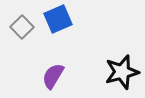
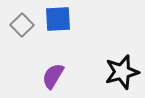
blue square: rotated 20 degrees clockwise
gray square: moved 2 px up
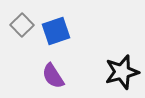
blue square: moved 2 px left, 12 px down; rotated 16 degrees counterclockwise
purple semicircle: rotated 64 degrees counterclockwise
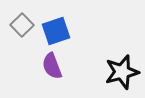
purple semicircle: moved 1 px left, 10 px up; rotated 12 degrees clockwise
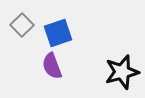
blue square: moved 2 px right, 2 px down
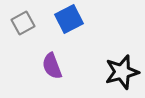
gray square: moved 1 px right, 2 px up; rotated 15 degrees clockwise
blue square: moved 11 px right, 14 px up; rotated 8 degrees counterclockwise
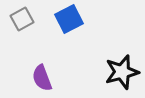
gray square: moved 1 px left, 4 px up
purple semicircle: moved 10 px left, 12 px down
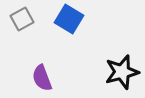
blue square: rotated 32 degrees counterclockwise
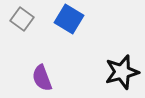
gray square: rotated 25 degrees counterclockwise
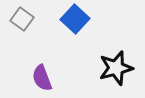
blue square: moved 6 px right; rotated 12 degrees clockwise
black star: moved 6 px left, 4 px up
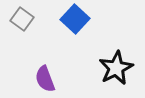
black star: rotated 12 degrees counterclockwise
purple semicircle: moved 3 px right, 1 px down
